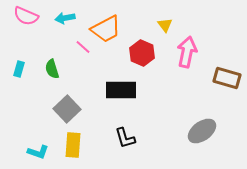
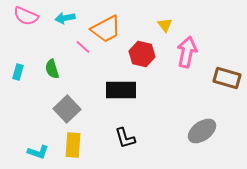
red hexagon: moved 1 px down; rotated 10 degrees counterclockwise
cyan rectangle: moved 1 px left, 3 px down
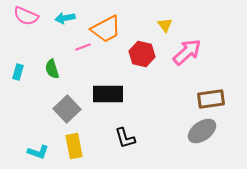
pink line: rotated 63 degrees counterclockwise
pink arrow: rotated 36 degrees clockwise
brown rectangle: moved 16 px left, 21 px down; rotated 24 degrees counterclockwise
black rectangle: moved 13 px left, 4 px down
yellow rectangle: moved 1 px right, 1 px down; rotated 15 degrees counterclockwise
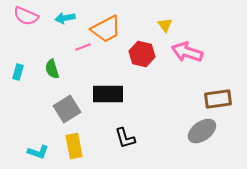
pink arrow: rotated 120 degrees counterclockwise
brown rectangle: moved 7 px right
gray square: rotated 12 degrees clockwise
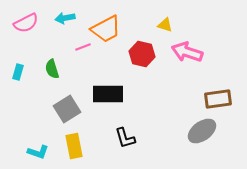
pink semicircle: moved 7 px down; rotated 50 degrees counterclockwise
yellow triangle: rotated 35 degrees counterclockwise
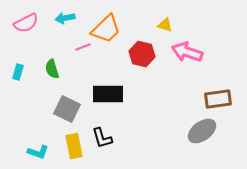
orange trapezoid: rotated 16 degrees counterclockwise
gray square: rotated 32 degrees counterclockwise
black L-shape: moved 23 px left
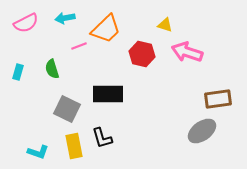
pink line: moved 4 px left, 1 px up
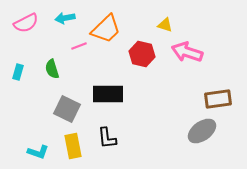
black L-shape: moved 5 px right; rotated 10 degrees clockwise
yellow rectangle: moved 1 px left
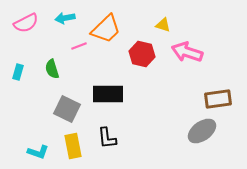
yellow triangle: moved 2 px left
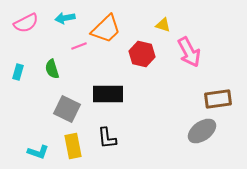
pink arrow: moved 2 px right; rotated 136 degrees counterclockwise
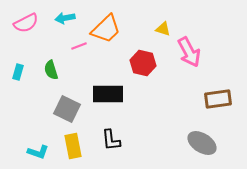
yellow triangle: moved 4 px down
red hexagon: moved 1 px right, 9 px down
green semicircle: moved 1 px left, 1 px down
gray ellipse: moved 12 px down; rotated 68 degrees clockwise
black L-shape: moved 4 px right, 2 px down
